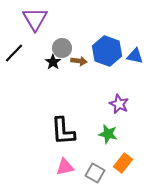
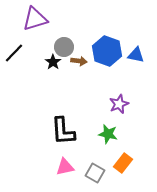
purple triangle: rotated 44 degrees clockwise
gray circle: moved 2 px right, 1 px up
blue triangle: moved 1 px right, 1 px up
purple star: rotated 24 degrees clockwise
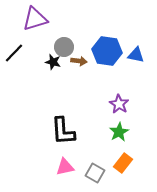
blue hexagon: rotated 12 degrees counterclockwise
black star: rotated 21 degrees counterclockwise
purple star: rotated 18 degrees counterclockwise
green star: moved 11 px right, 2 px up; rotated 30 degrees clockwise
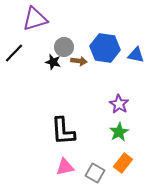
blue hexagon: moved 2 px left, 3 px up
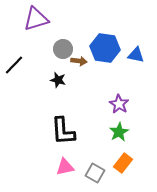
purple triangle: moved 1 px right
gray circle: moved 1 px left, 2 px down
black line: moved 12 px down
black star: moved 5 px right, 18 px down
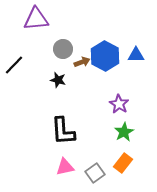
purple triangle: rotated 12 degrees clockwise
blue hexagon: moved 8 px down; rotated 20 degrees clockwise
blue triangle: rotated 12 degrees counterclockwise
brown arrow: moved 3 px right, 1 px down; rotated 28 degrees counterclockwise
green star: moved 5 px right
gray square: rotated 24 degrees clockwise
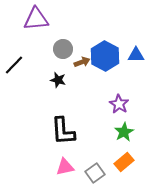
orange rectangle: moved 1 px right, 1 px up; rotated 12 degrees clockwise
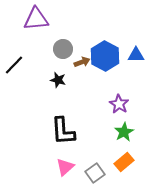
pink triangle: rotated 30 degrees counterclockwise
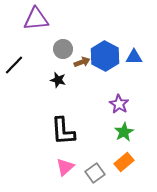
blue triangle: moved 2 px left, 2 px down
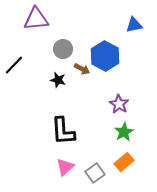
blue triangle: moved 32 px up; rotated 12 degrees counterclockwise
brown arrow: moved 7 px down; rotated 49 degrees clockwise
